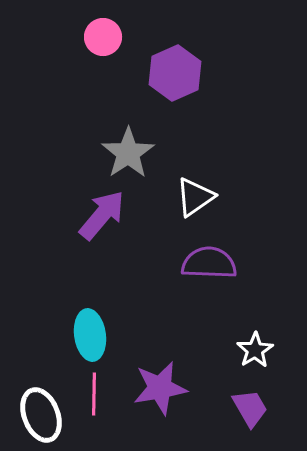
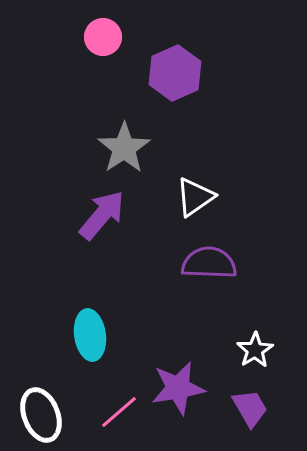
gray star: moved 4 px left, 5 px up
purple star: moved 18 px right
pink line: moved 25 px right, 18 px down; rotated 48 degrees clockwise
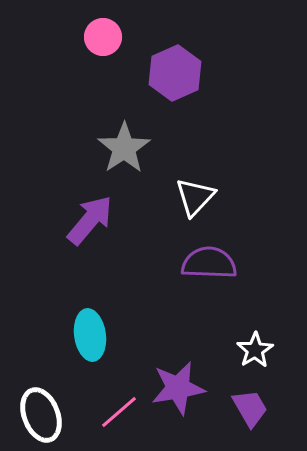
white triangle: rotated 12 degrees counterclockwise
purple arrow: moved 12 px left, 5 px down
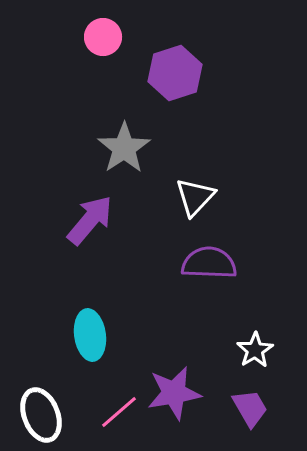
purple hexagon: rotated 6 degrees clockwise
purple star: moved 4 px left, 5 px down
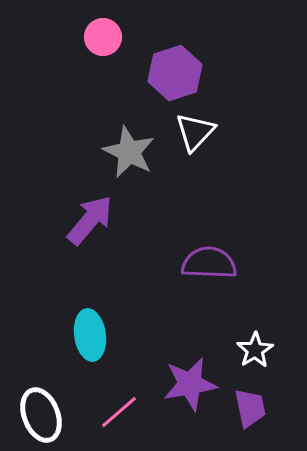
gray star: moved 5 px right, 4 px down; rotated 12 degrees counterclockwise
white triangle: moved 65 px up
purple star: moved 16 px right, 9 px up
purple trapezoid: rotated 18 degrees clockwise
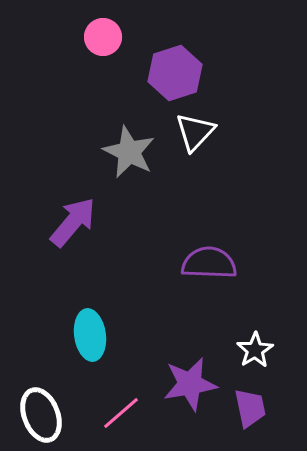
purple arrow: moved 17 px left, 2 px down
pink line: moved 2 px right, 1 px down
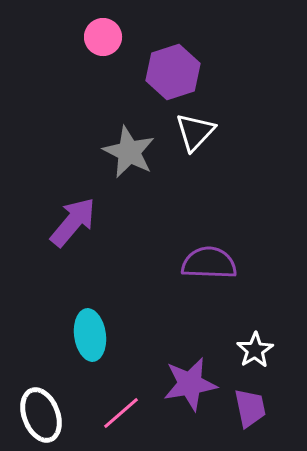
purple hexagon: moved 2 px left, 1 px up
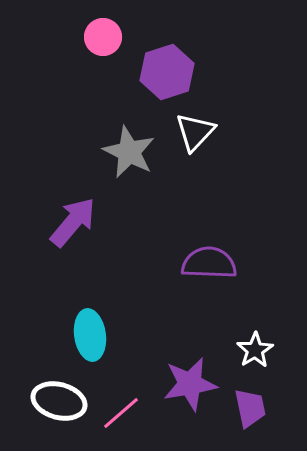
purple hexagon: moved 6 px left
white ellipse: moved 18 px right, 14 px up; rotated 54 degrees counterclockwise
